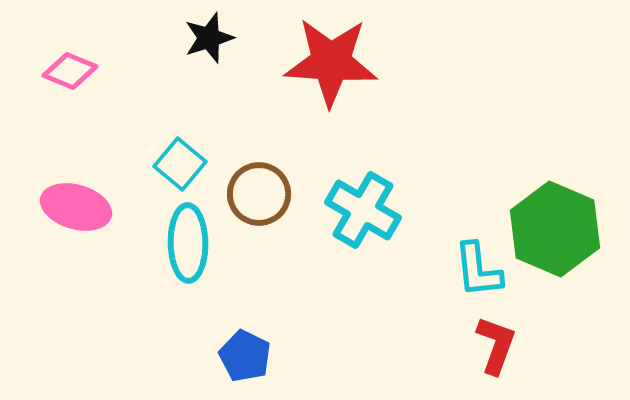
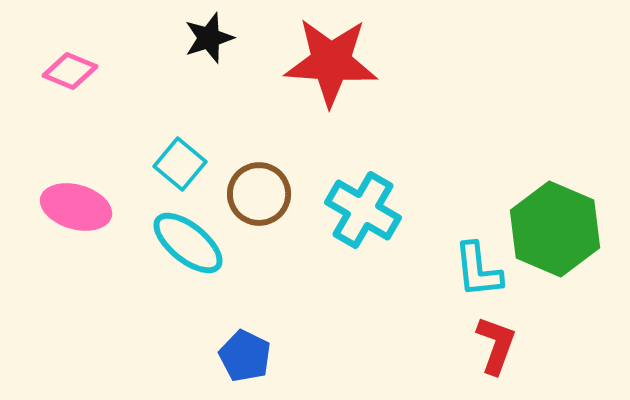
cyan ellipse: rotated 50 degrees counterclockwise
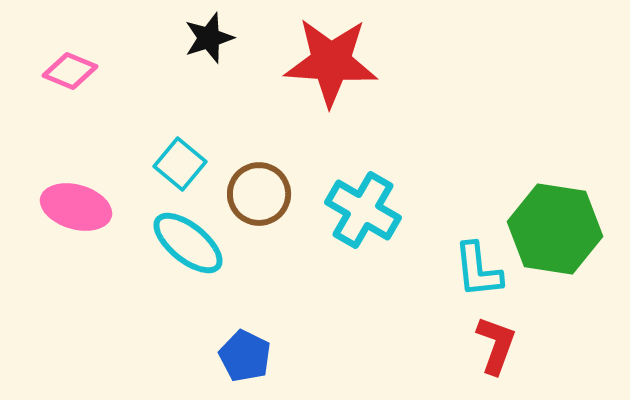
green hexagon: rotated 14 degrees counterclockwise
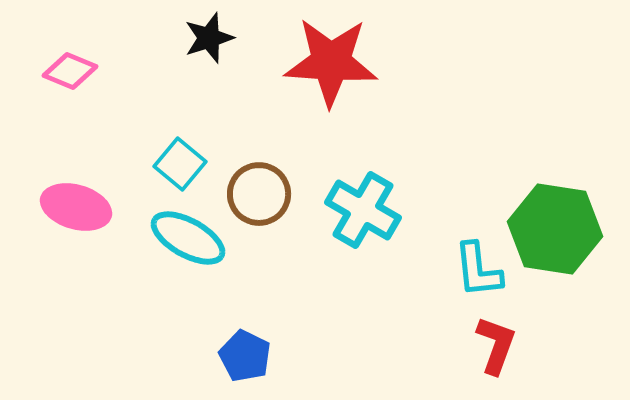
cyan ellipse: moved 5 px up; rotated 10 degrees counterclockwise
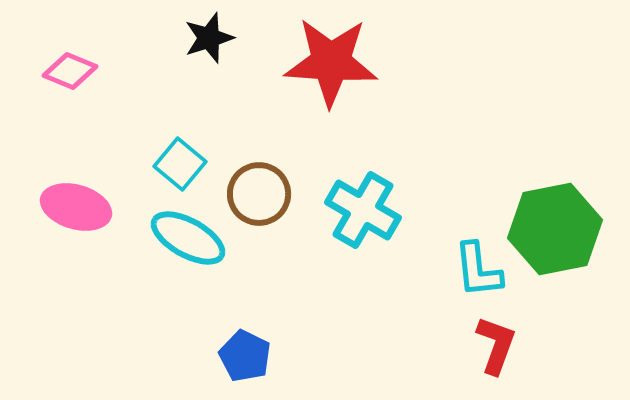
green hexagon: rotated 20 degrees counterclockwise
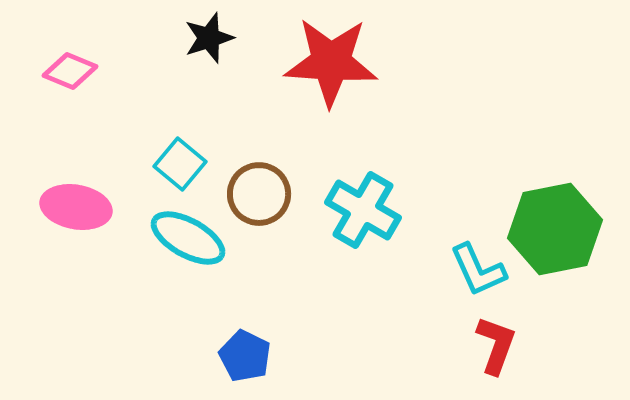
pink ellipse: rotated 6 degrees counterclockwise
cyan L-shape: rotated 18 degrees counterclockwise
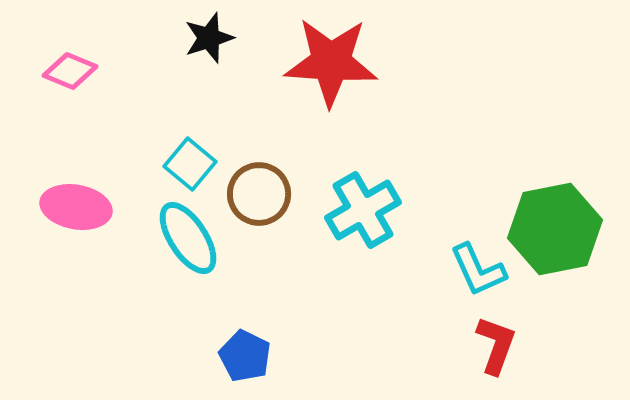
cyan square: moved 10 px right
cyan cross: rotated 30 degrees clockwise
cyan ellipse: rotated 28 degrees clockwise
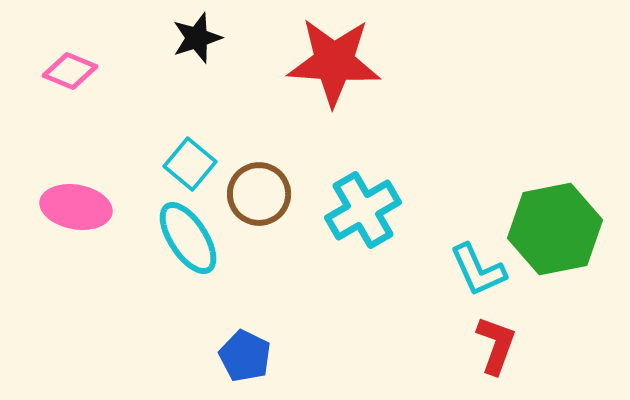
black star: moved 12 px left
red star: moved 3 px right
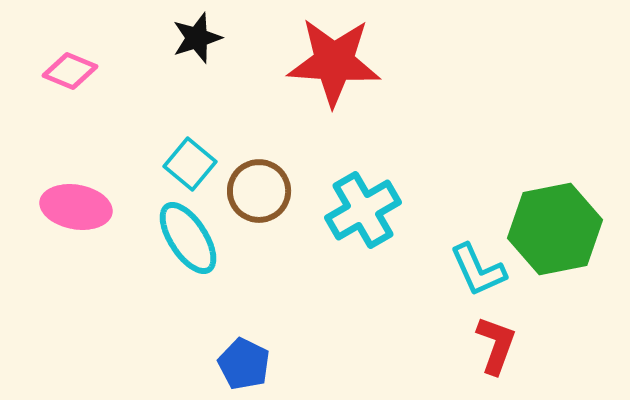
brown circle: moved 3 px up
blue pentagon: moved 1 px left, 8 px down
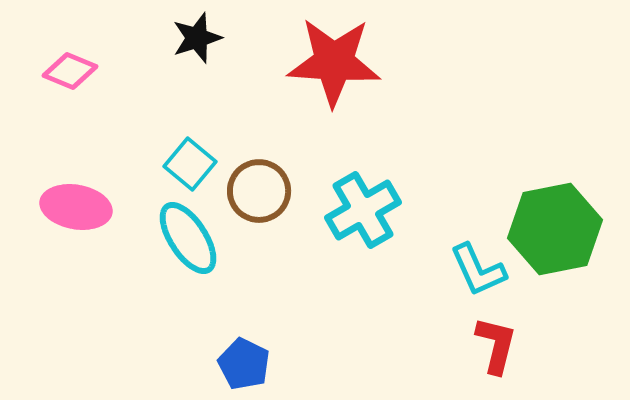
red L-shape: rotated 6 degrees counterclockwise
